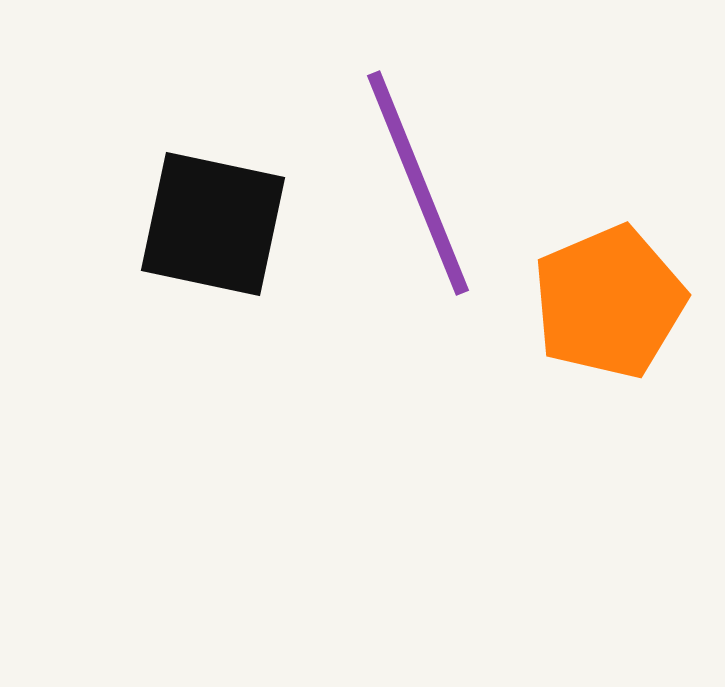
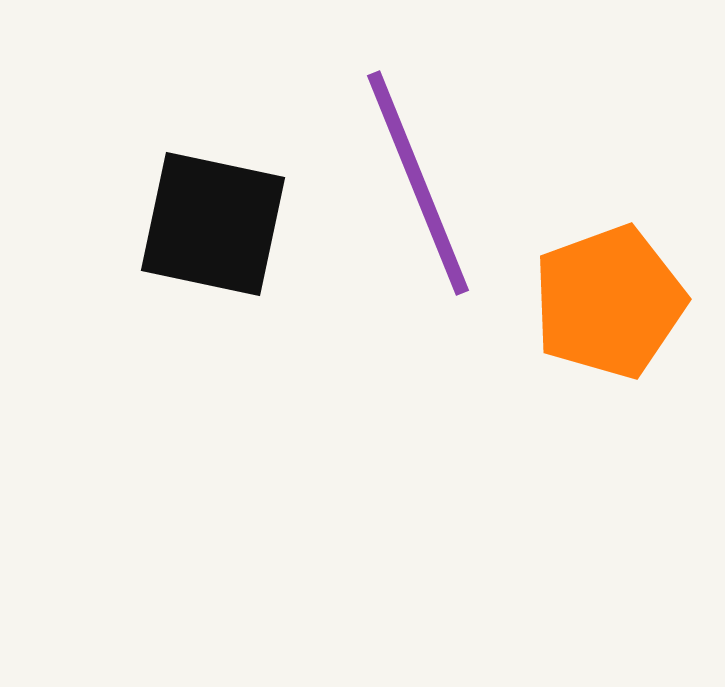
orange pentagon: rotated 3 degrees clockwise
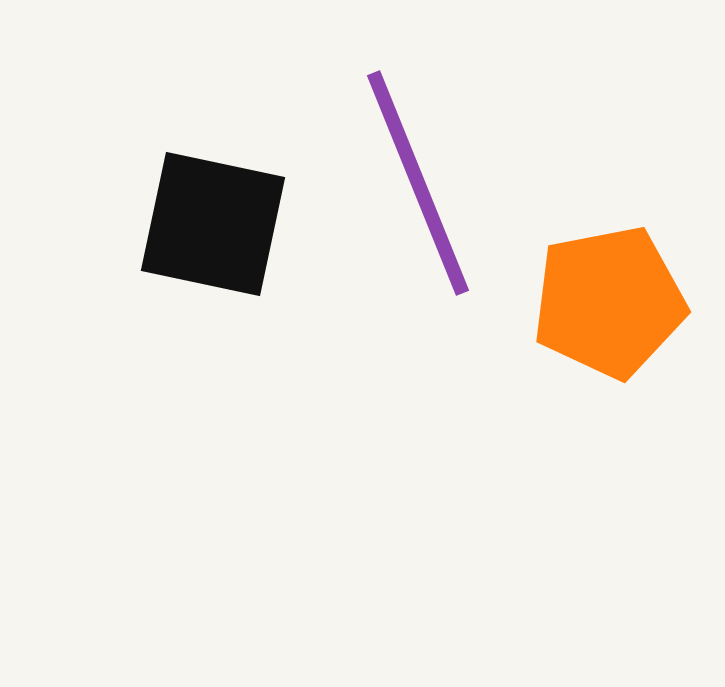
orange pentagon: rotated 9 degrees clockwise
